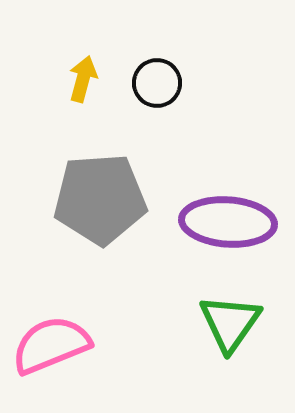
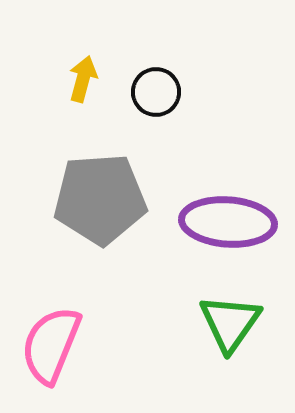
black circle: moved 1 px left, 9 px down
pink semicircle: rotated 46 degrees counterclockwise
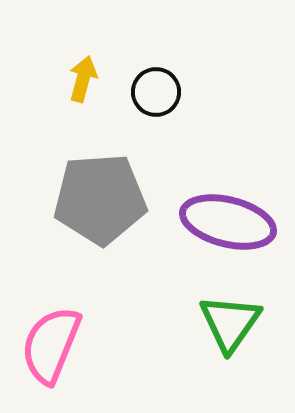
purple ellipse: rotated 10 degrees clockwise
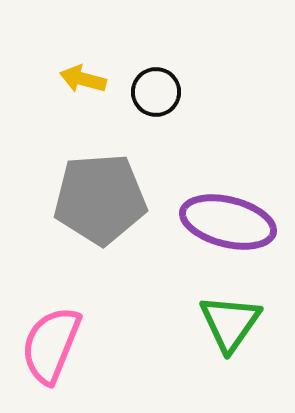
yellow arrow: rotated 90 degrees counterclockwise
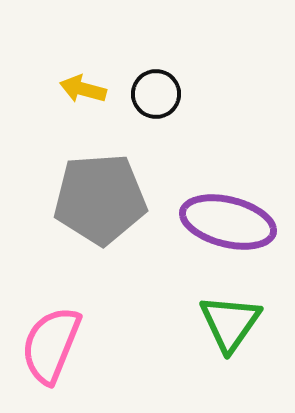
yellow arrow: moved 10 px down
black circle: moved 2 px down
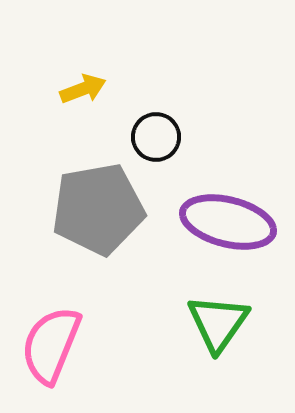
yellow arrow: rotated 144 degrees clockwise
black circle: moved 43 px down
gray pentagon: moved 2 px left, 10 px down; rotated 6 degrees counterclockwise
green triangle: moved 12 px left
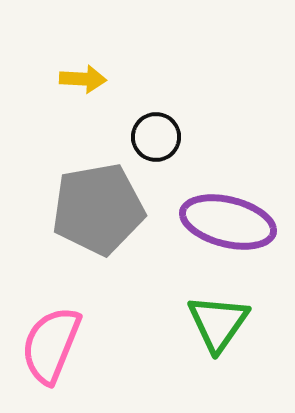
yellow arrow: moved 10 px up; rotated 24 degrees clockwise
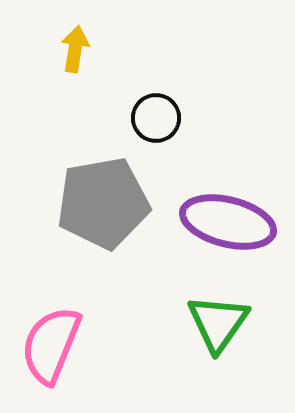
yellow arrow: moved 8 px left, 30 px up; rotated 84 degrees counterclockwise
black circle: moved 19 px up
gray pentagon: moved 5 px right, 6 px up
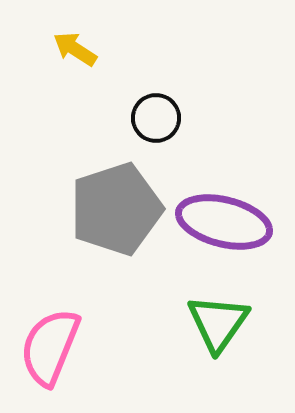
yellow arrow: rotated 66 degrees counterclockwise
gray pentagon: moved 13 px right, 6 px down; rotated 8 degrees counterclockwise
purple ellipse: moved 4 px left
pink semicircle: moved 1 px left, 2 px down
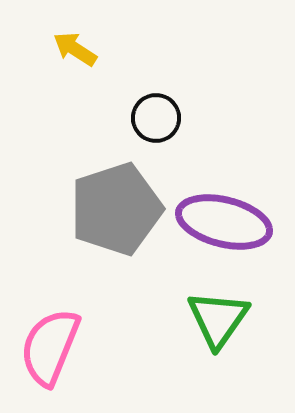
green triangle: moved 4 px up
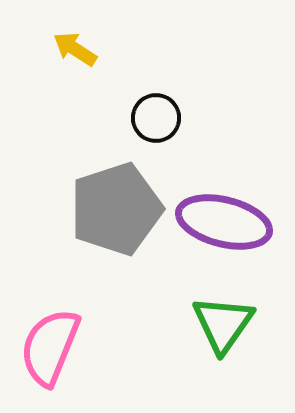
green triangle: moved 5 px right, 5 px down
